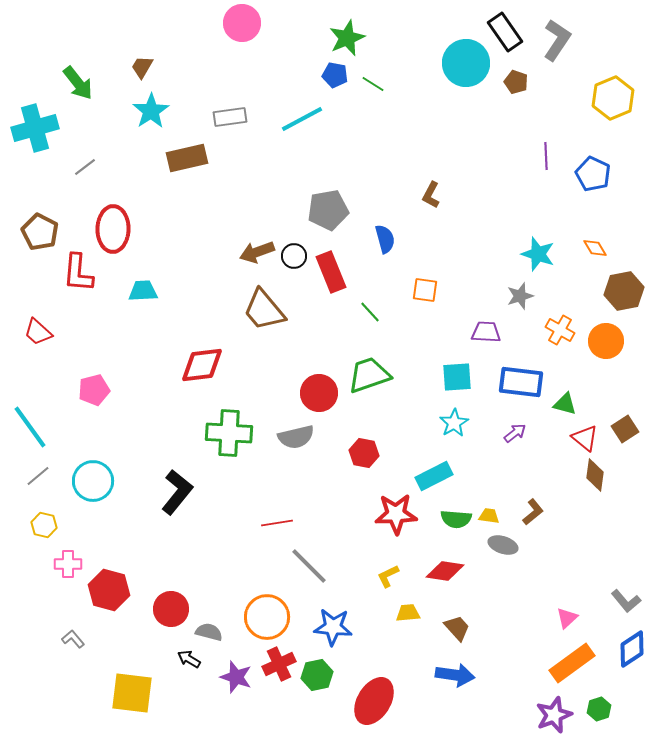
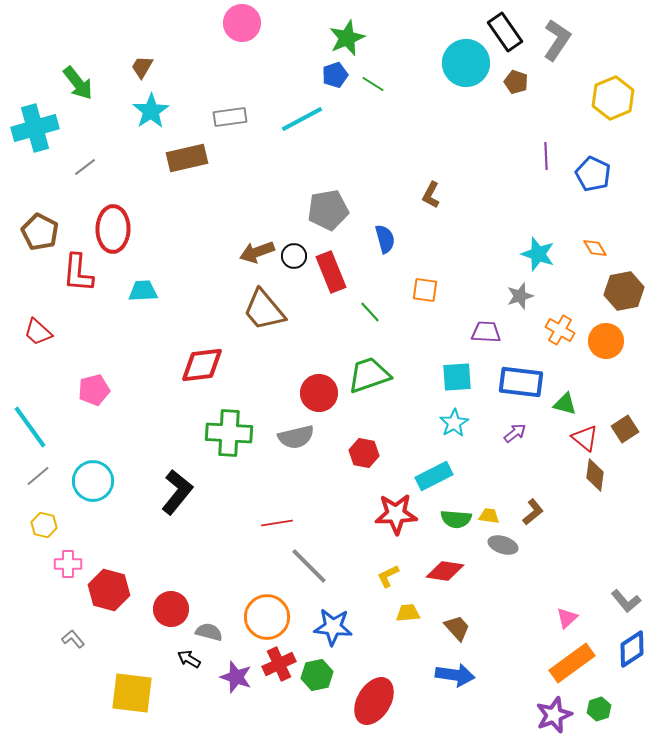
blue pentagon at (335, 75): rotated 30 degrees counterclockwise
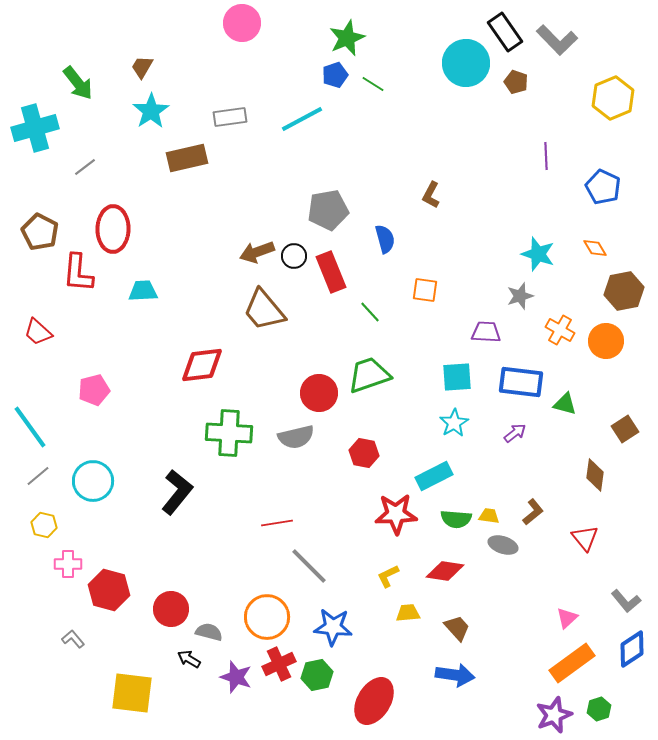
gray L-shape at (557, 40): rotated 102 degrees clockwise
blue pentagon at (593, 174): moved 10 px right, 13 px down
red triangle at (585, 438): moved 100 px down; rotated 12 degrees clockwise
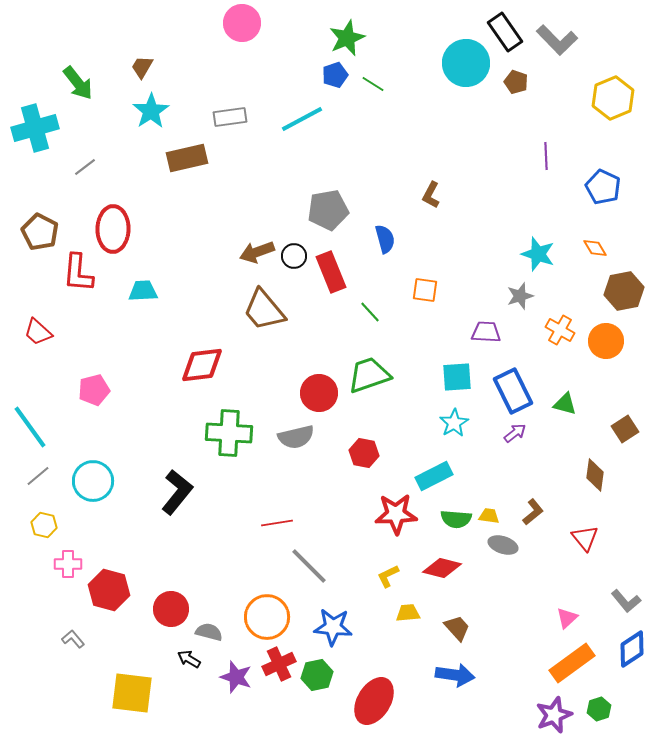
blue rectangle at (521, 382): moved 8 px left, 9 px down; rotated 57 degrees clockwise
red diamond at (445, 571): moved 3 px left, 3 px up; rotated 6 degrees clockwise
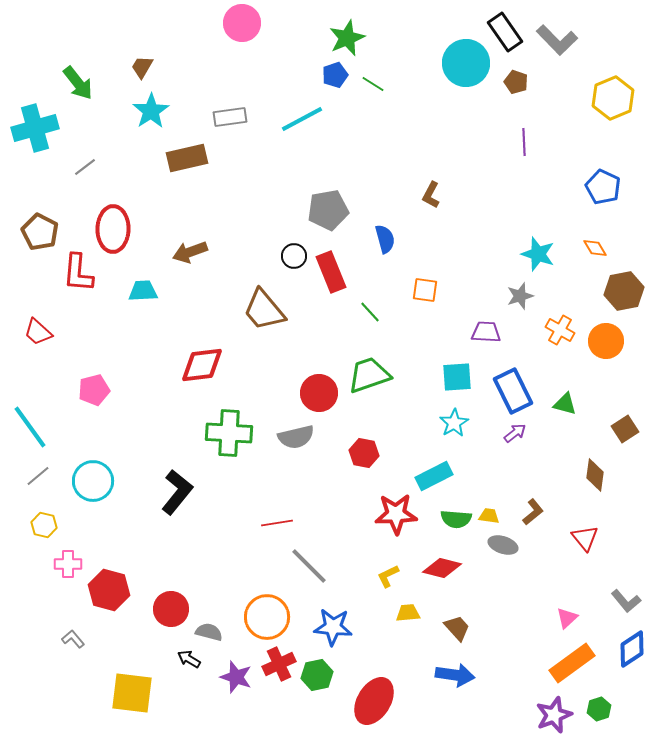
purple line at (546, 156): moved 22 px left, 14 px up
brown arrow at (257, 252): moved 67 px left
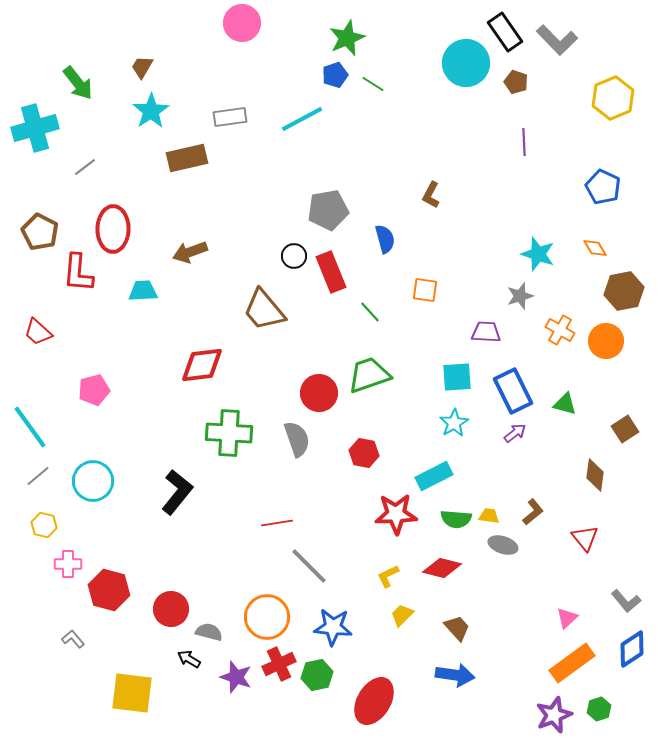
gray semicircle at (296, 437): moved 1 px right, 2 px down; rotated 96 degrees counterclockwise
yellow trapezoid at (408, 613): moved 6 px left, 2 px down; rotated 40 degrees counterclockwise
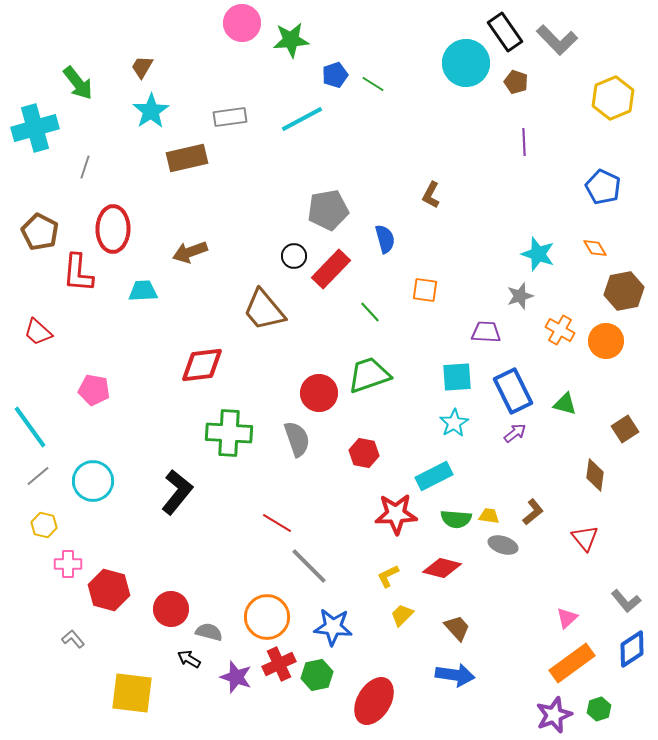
green star at (347, 38): moved 56 px left, 2 px down; rotated 18 degrees clockwise
gray line at (85, 167): rotated 35 degrees counterclockwise
red rectangle at (331, 272): moved 3 px up; rotated 66 degrees clockwise
pink pentagon at (94, 390): rotated 24 degrees clockwise
red line at (277, 523): rotated 40 degrees clockwise
